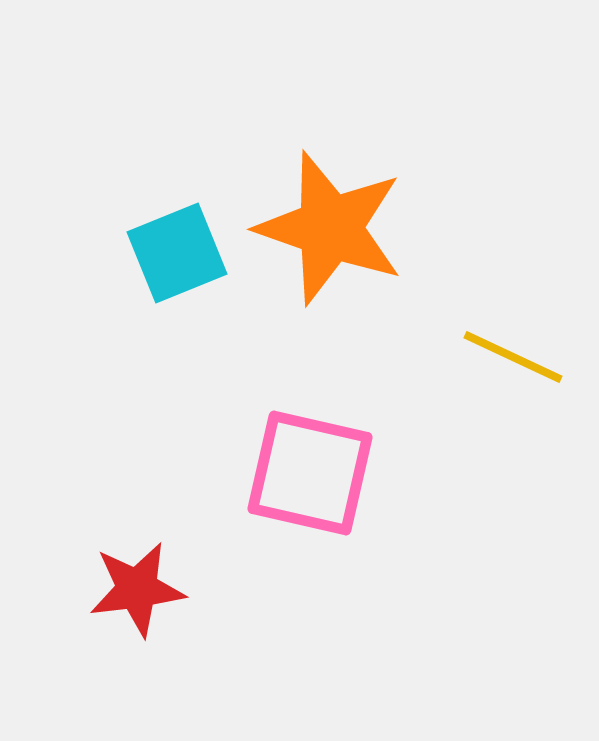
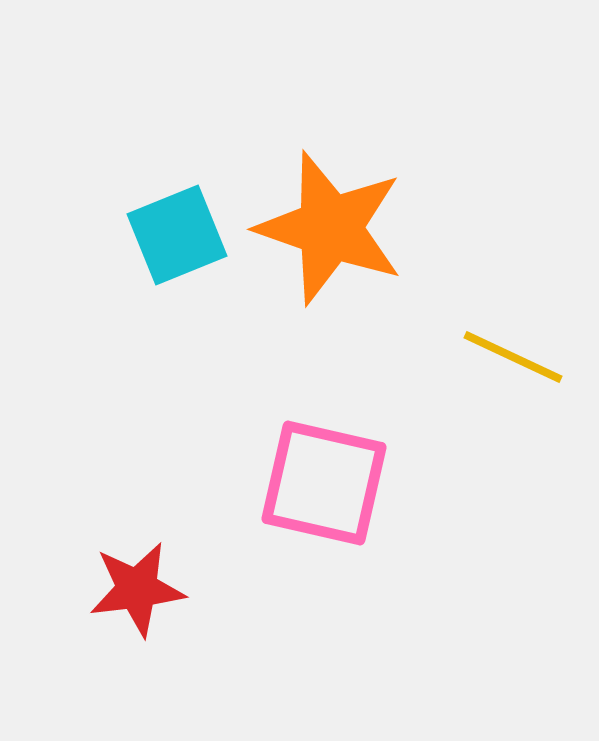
cyan square: moved 18 px up
pink square: moved 14 px right, 10 px down
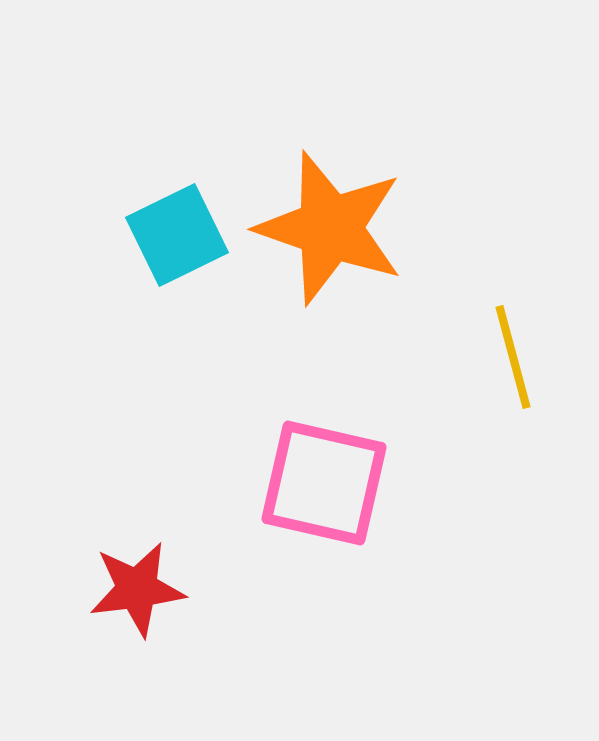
cyan square: rotated 4 degrees counterclockwise
yellow line: rotated 50 degrees clockwise
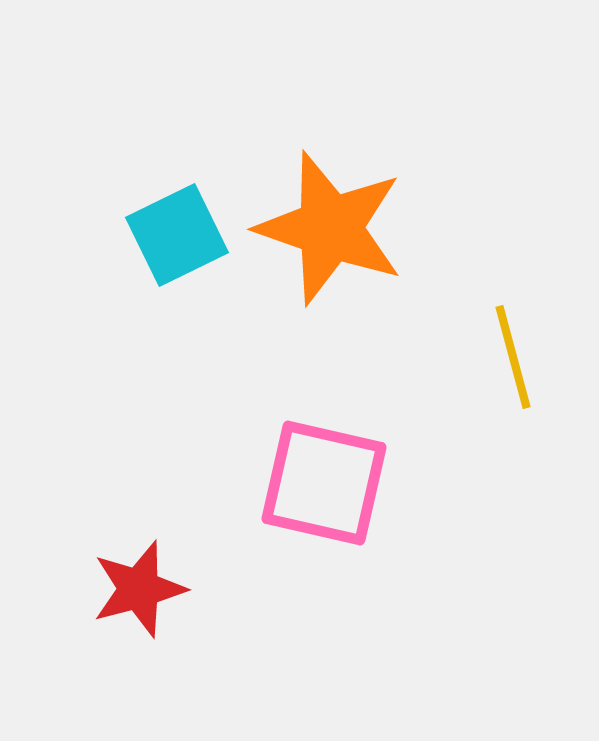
red star: moved 2 px right; rotated 8 degrees counterclockwise
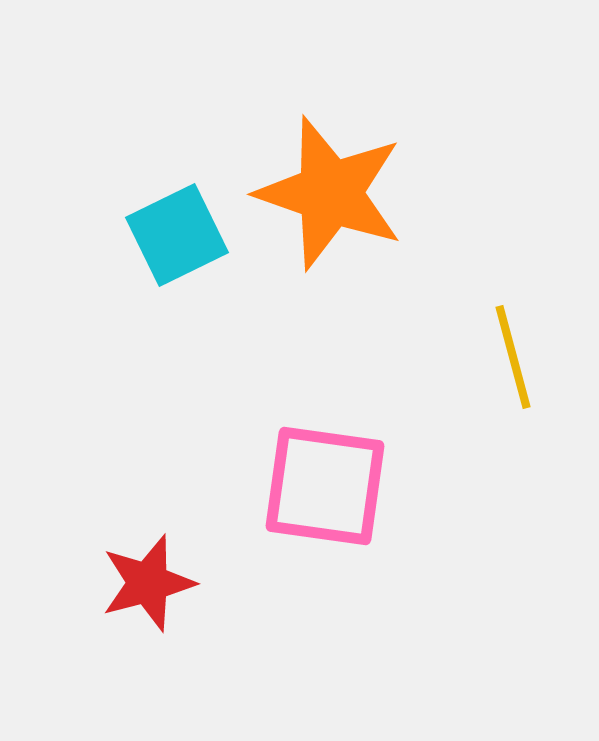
orange star: moved 35 px up
pink square: moved 1 px right, 3 px down; rotated 5 degrees counterclockwise
red star: moved 9 px right, 6 px up
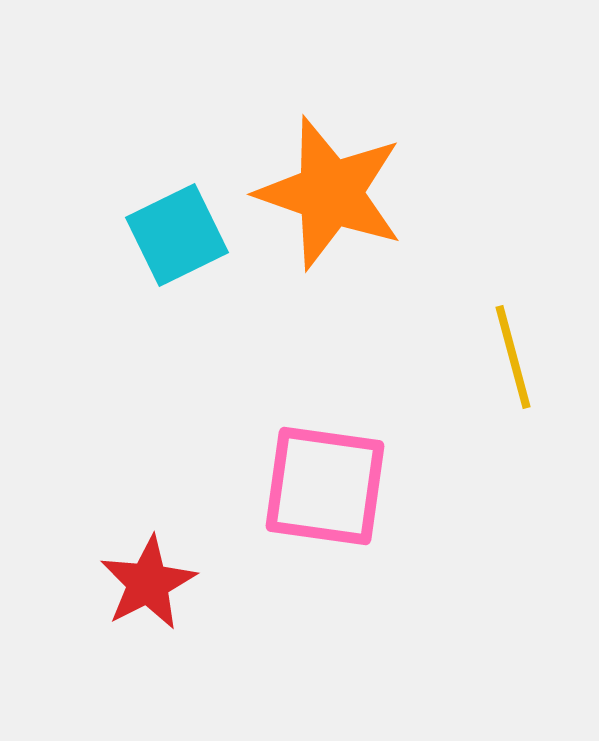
red star: rotated 12 degrees counterclockwise
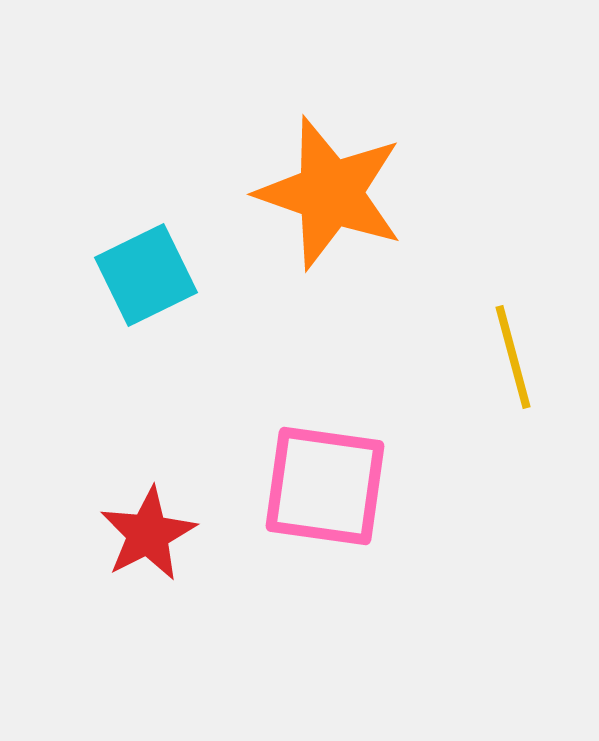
cyan square: moved 31 px left, 40 px down
red star: moved 49 px up
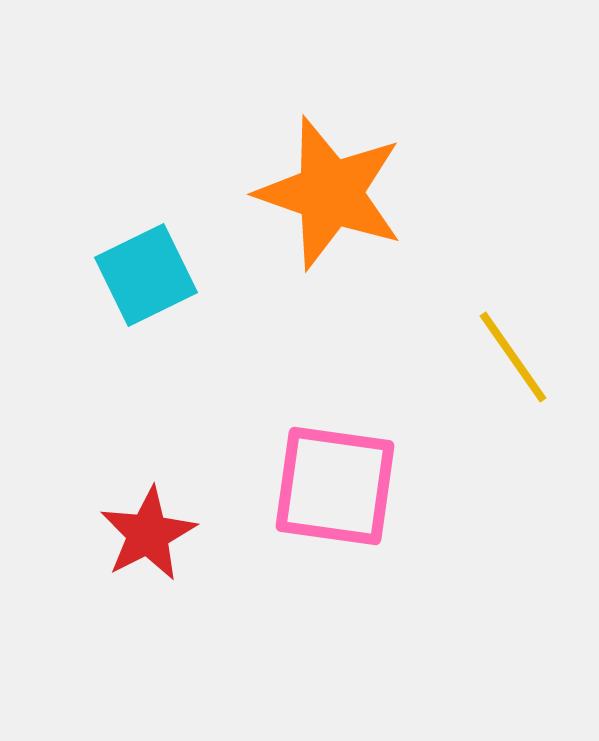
yellow line: rotated 20 degrees counterclockwise
pink square: moved 10 px right
